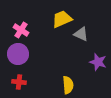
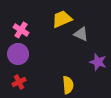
red cross: rotated 32 degrees counterclockwise
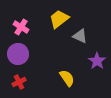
yellow trapezoid: moved 3 px left; rotated 15 degrees counterclockwise
pink cross: moved 3 px up
gray triangle: moved 1 px left, 2 px down
purple star: moved 1 px left, 1 px up; rotated 18 degrees clockwise
yellow semicircle: moved 1 px left, 7 px up; rotated 30 degrees counterclockwise
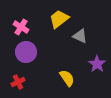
purple circle: moved 8 px right, 2 px up
purple star: moved 3 px down
red cross: moved 1 px left
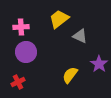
pink cross: rotated 35 degrees counterclockwise
purple star: moved 2 px right
yellow semicircle: moved 3 px right, 3 px up; rotated 108 degrees counterclockwise
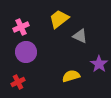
pink cross: rotated 21 degrees counterclockwise
yellow semicircle: moved 1 px right, 1 px down; rotated 36 degrees clockwise
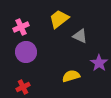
purple star: moved 1 px up
red cross: moved 5 px right, 5 px down
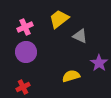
pink cross: moved 4 px right
